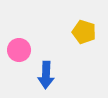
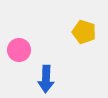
blue arrow: moved 4 px down
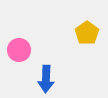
yellow pentagon: moved 3 px right, 1 px down; rotated 20 degrees clockwise
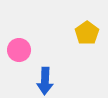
blue arrow: moved 1 px left, 2 px down
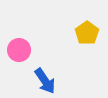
blue arrow: rotated 36 degrees counterclockwise
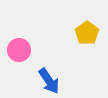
blue arrow: moved 4 px right
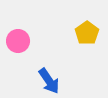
pink circle: moved 1 px left, 9 px up
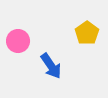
blue arrow: moved 2 px right, 15 px up
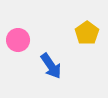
pink circle: moved 1 px up
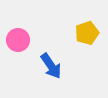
yellow pentagon: rotated 15 degrees clockwise
